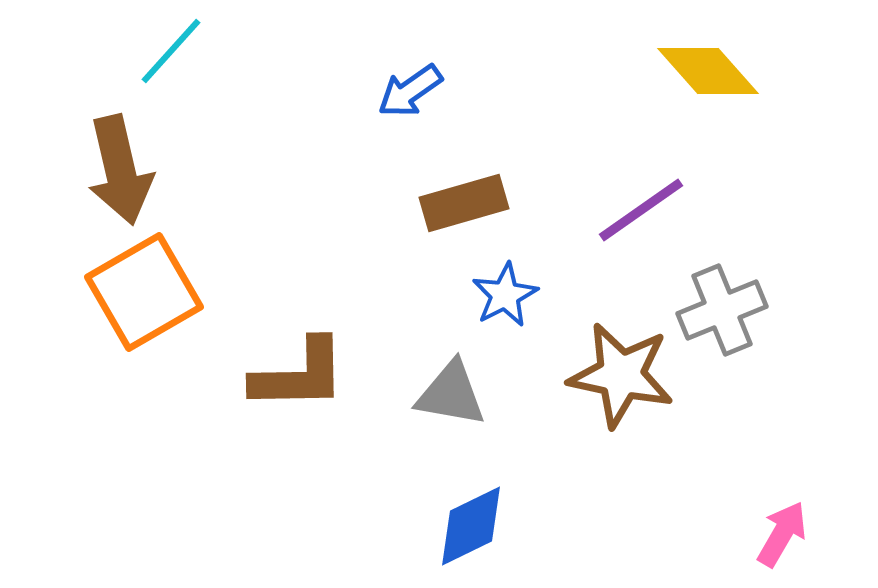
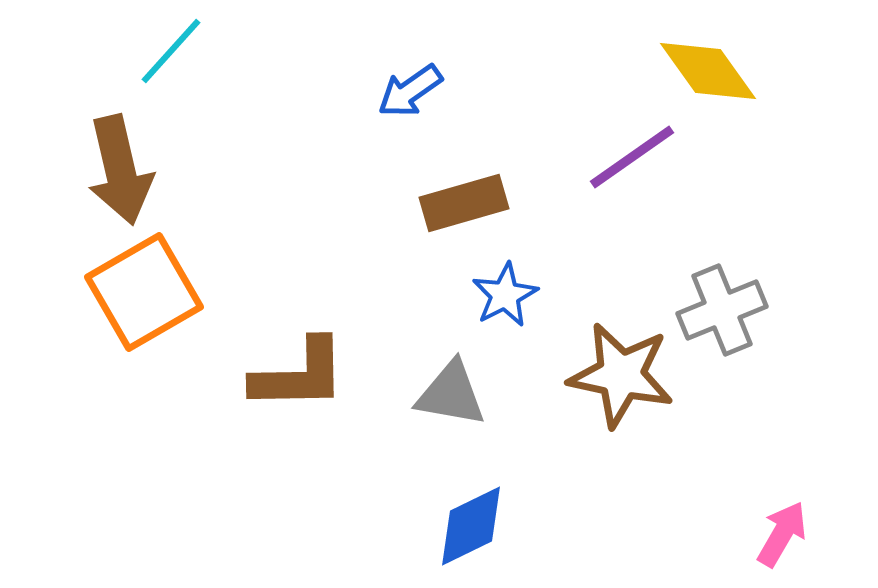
yellow diamond: rotated 6 degrees clockwise
purple line: moved 9 px left, 53 px up
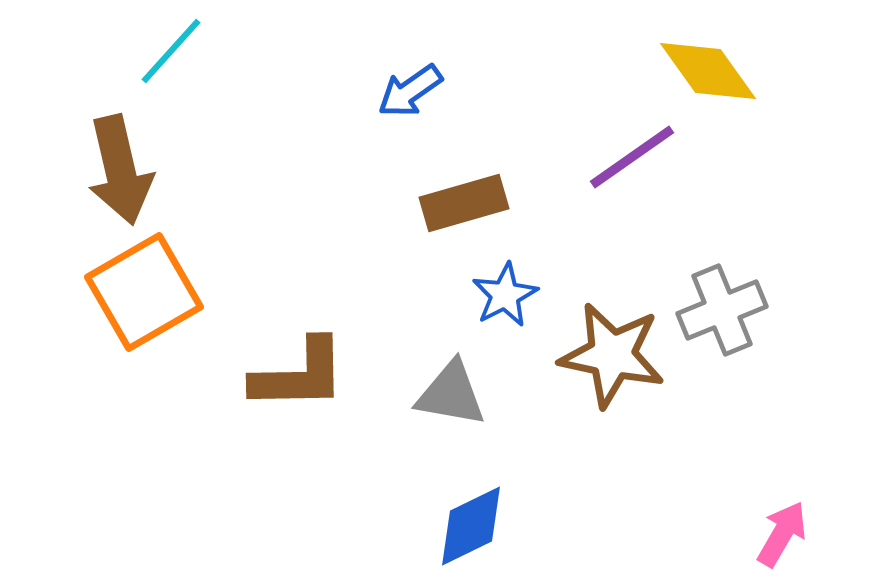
brown star: moved 9 px left, 20 px up
